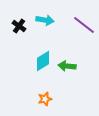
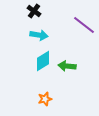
cyan arrow: moved 6 px left, 15 px down
black cross: moved 15 px right, 15 px up
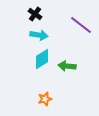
black cross: moved 1 px right, 3 px down
purple line: moved 3 px left
cyan diamond: moved 1 px left, 2 px up
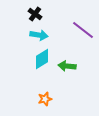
purple line: moved 2 px right, 5 px down
